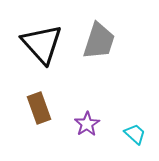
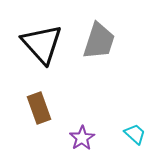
purple star: moved 5 px left, 14 px down
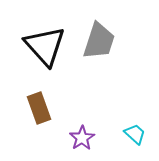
black triangle: moved 3 px right, 2 px down
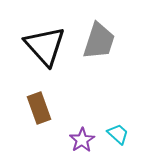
cyan trapezoid: moved 17 px left
purple star: moved 2 px down
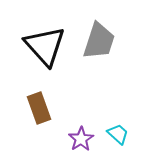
purple star: moved 1 px left, 1 px up
